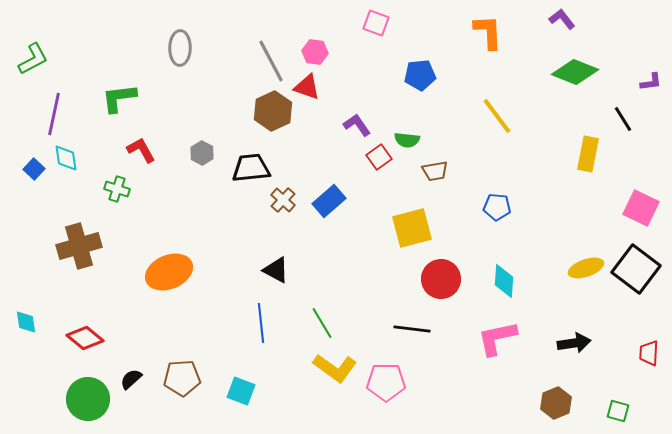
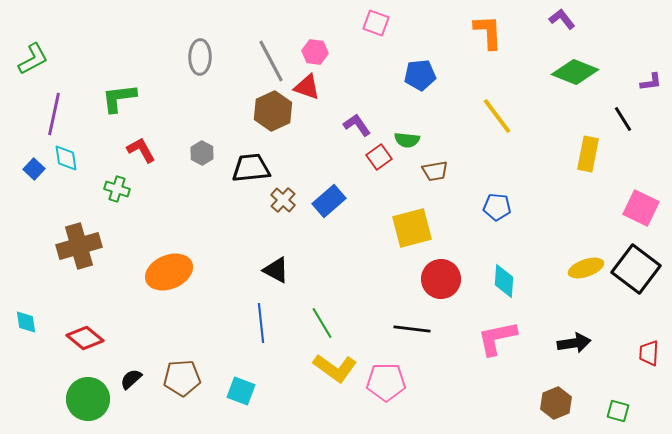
gray ellipse at (180, 48): moved 20 px right, 9 px down
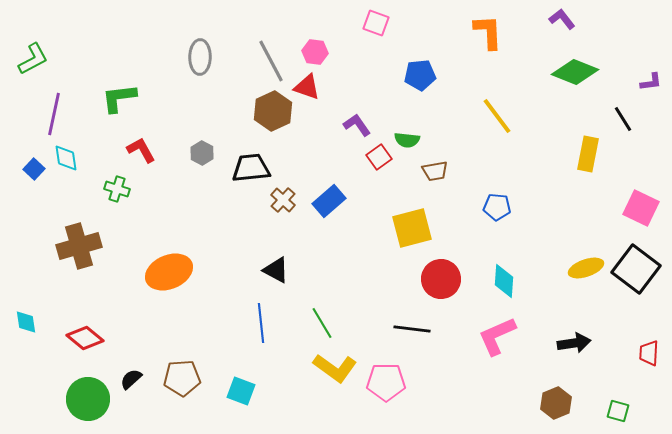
pink L-shape at (497, 338): moved 2 px up; rotated 12 degrees counterclockwise
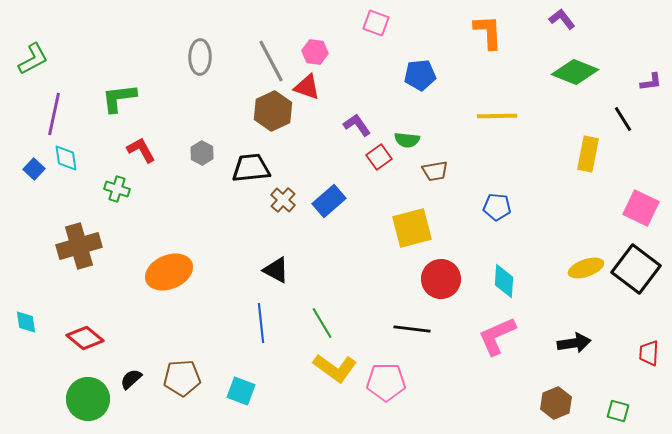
yellow line at (497, 116): rotated 54 degrees counterclockwise
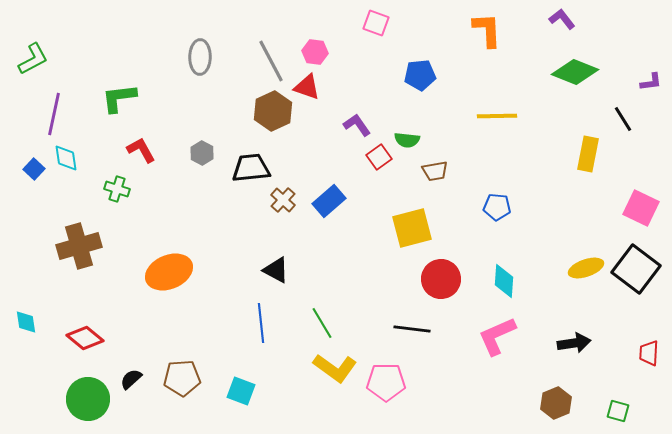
orange L-shape at (488, 32): moved 1 px left, 2 px up
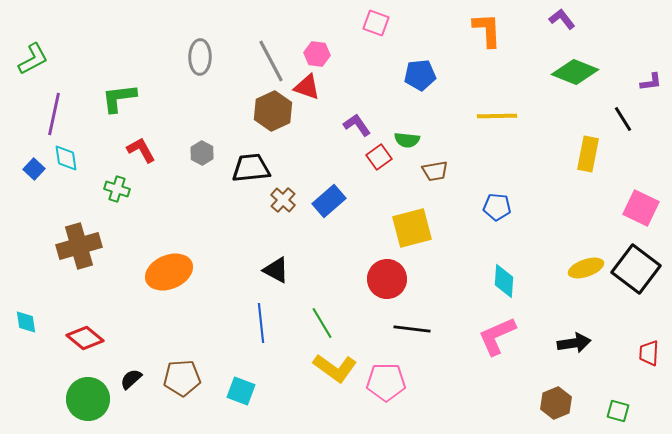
pink hexagon at (315, 52): moved 2 px right, 2 px down
red circle at (441, 279): moved 54 px left
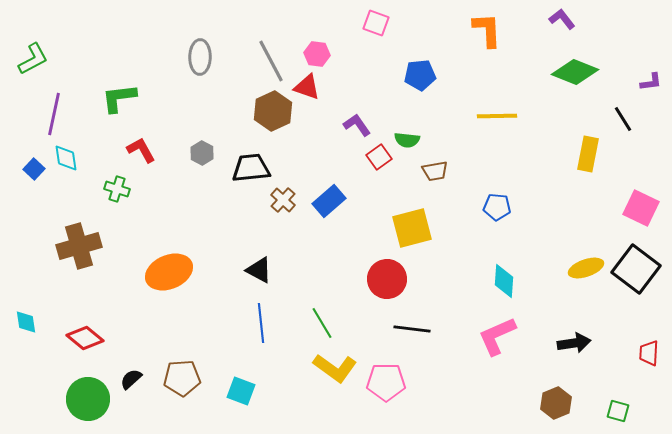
black triangle at (276, 270): moved 17 px left
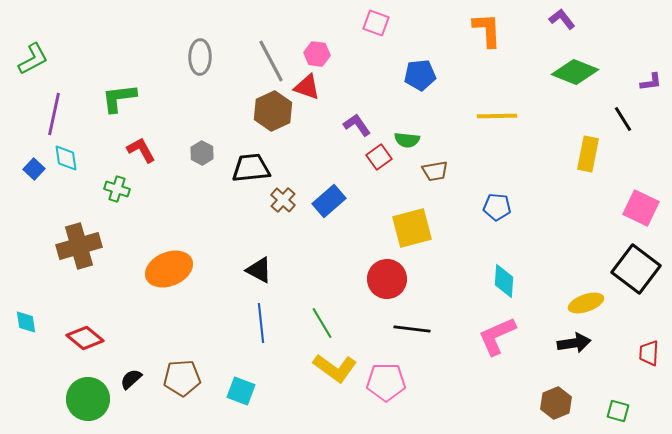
yellow ellipse at (586, 268): moved 35 px down
orange ellipse at (169, 272): moved 3 px up
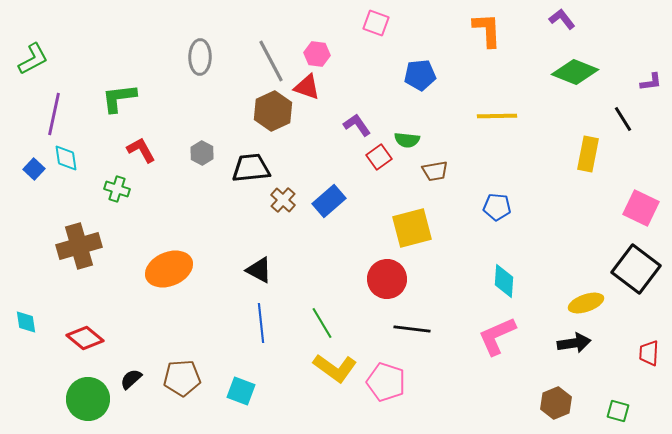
pink pentagon at (386, 382): rotated 18 degrees clockwise
